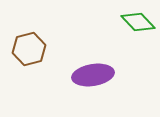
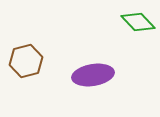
brown hexagon: moved 3 px left, 12 px down
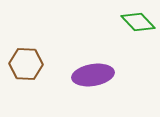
brown hexagon: moved 3 px down; rotated 16 degrees clockwise
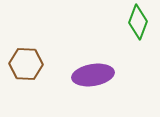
green diamond: rotated 64 degrees clockwise
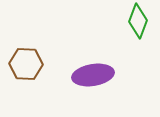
green diamond: moved 1 px up
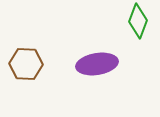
purple ellipse: moved 4 px right, 11 px up
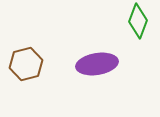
brown hexagon: rotated 16 degrees counterclockwise
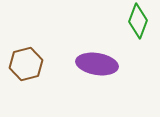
purple ellipse: rotated 18 degrees clockwise
